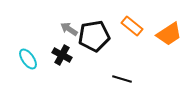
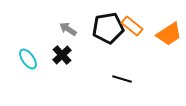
gray arrow: moved 1 px left
black pentagon: moved 14 px right, 8 px up
black cross: rotated 18 degrees clockwise
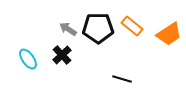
black pentagon: moved 10 px left; rotated 8 degrees clockwise
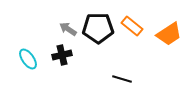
black cross: rotated 30 degrees clockwise
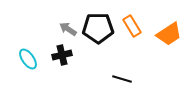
orange rectangle: rotated 20 degrees clockwise
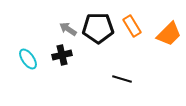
orange trapezoid: rotated 12 degrees counterclockwise
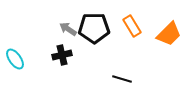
black pentagon: moved 4 px left
cyan ellipse: moved 13 px left
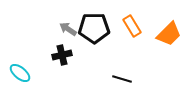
cyan ellipse: moved 5 px right, 14 px down; rotated 15 degrees counterclockwise
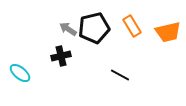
black pentagon: rotated 12 degrees counterclockwise
orange trapezoid: moved 1 px left, 2 px up; rotated 32 degrees clockwise
black cross: moved 1 px left, 1 px down
black line: moved 2 px left, 4 px up; rotated 12 degrees clockwise
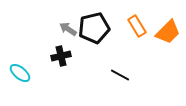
orange rectangle: moved 5 px right
orange trapezoid: rotated 32 degrees counterclockwise
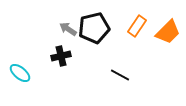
orange rectangle: rotated 65 degrees clockwise
